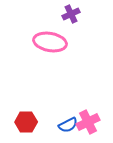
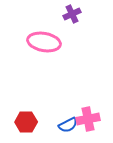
purple cross: moved 1 px right
pink ellipse: moved 6 px left
pink cross: moved 3 px up; rotated 15 degrees clockwise
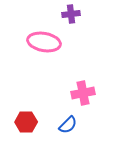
purple cross: moved 1 px left; rotated 18 degrees clockwise
pink cross: moved 5 px left, 26 px up
blue semicircle: rotated 18 degrees counterclockwise
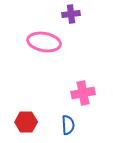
blue semicircle: rotated 48 degrees counterclockwise
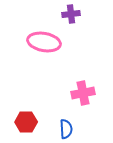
blue semicircle: moved 2 px left, 4 px down
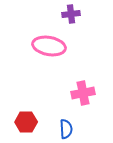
pink ellipse: moved 5 px right, 4 px down
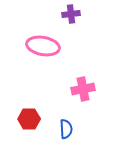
pink ellipse: moved 6 px left
pink cross: moved 4 px up
red hexagon: moved 3 px right, 3 px up
